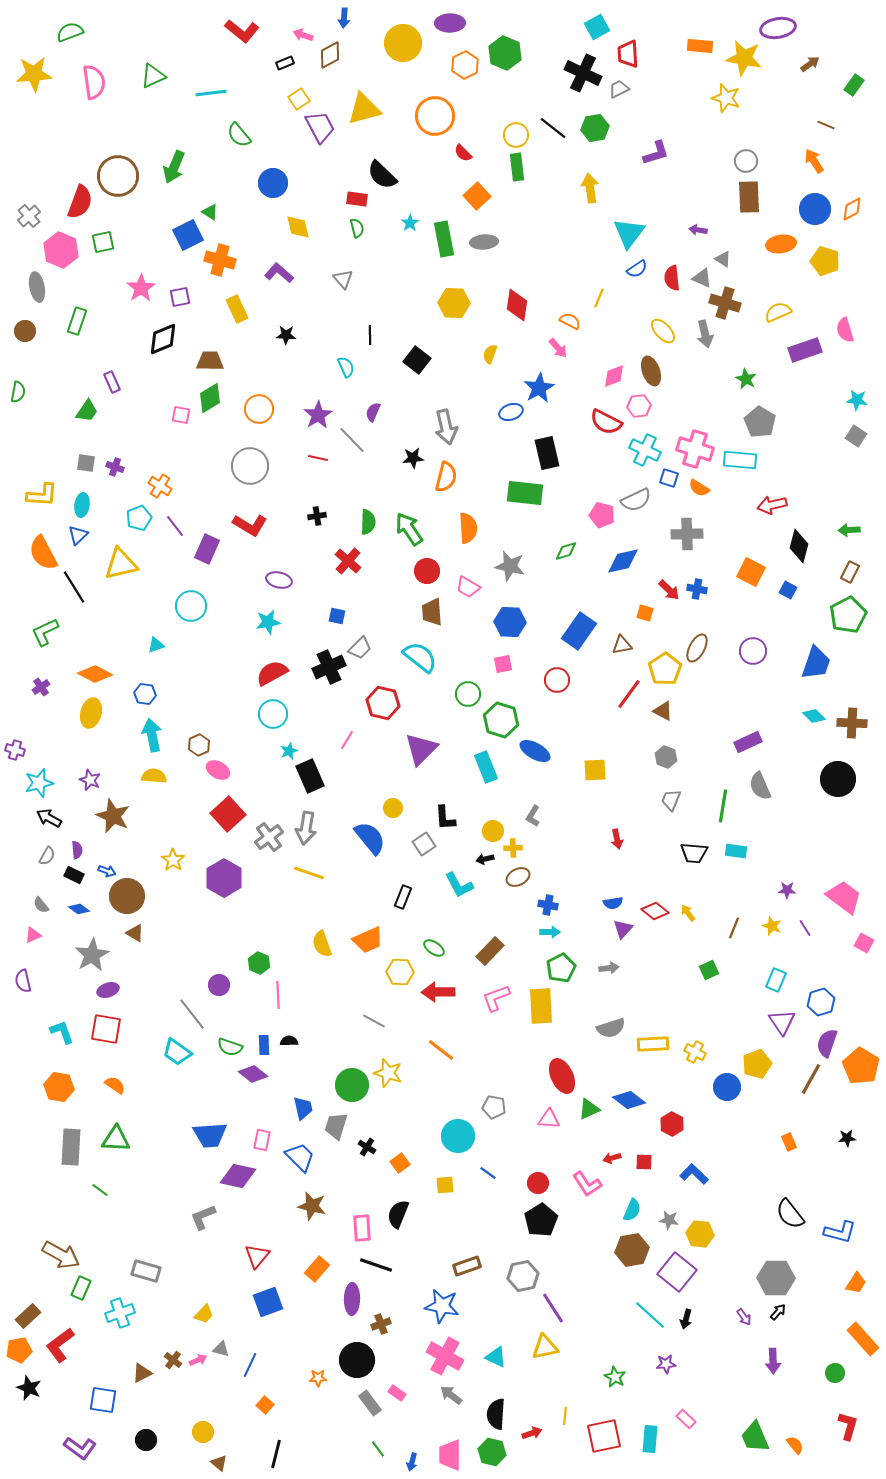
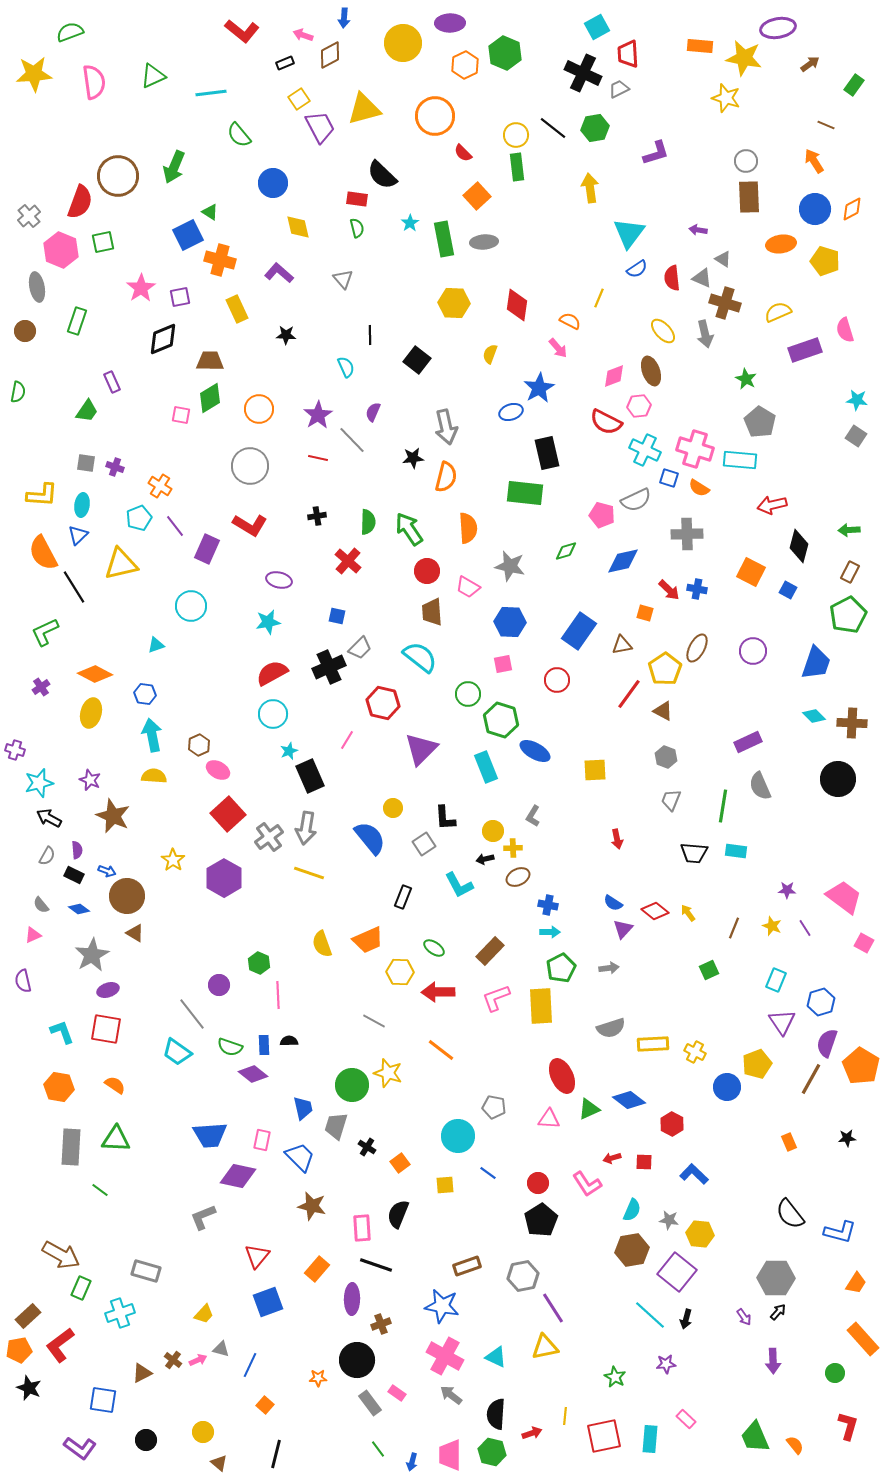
blue semicircle at (613, 903): rotated 42 degrees clockwise
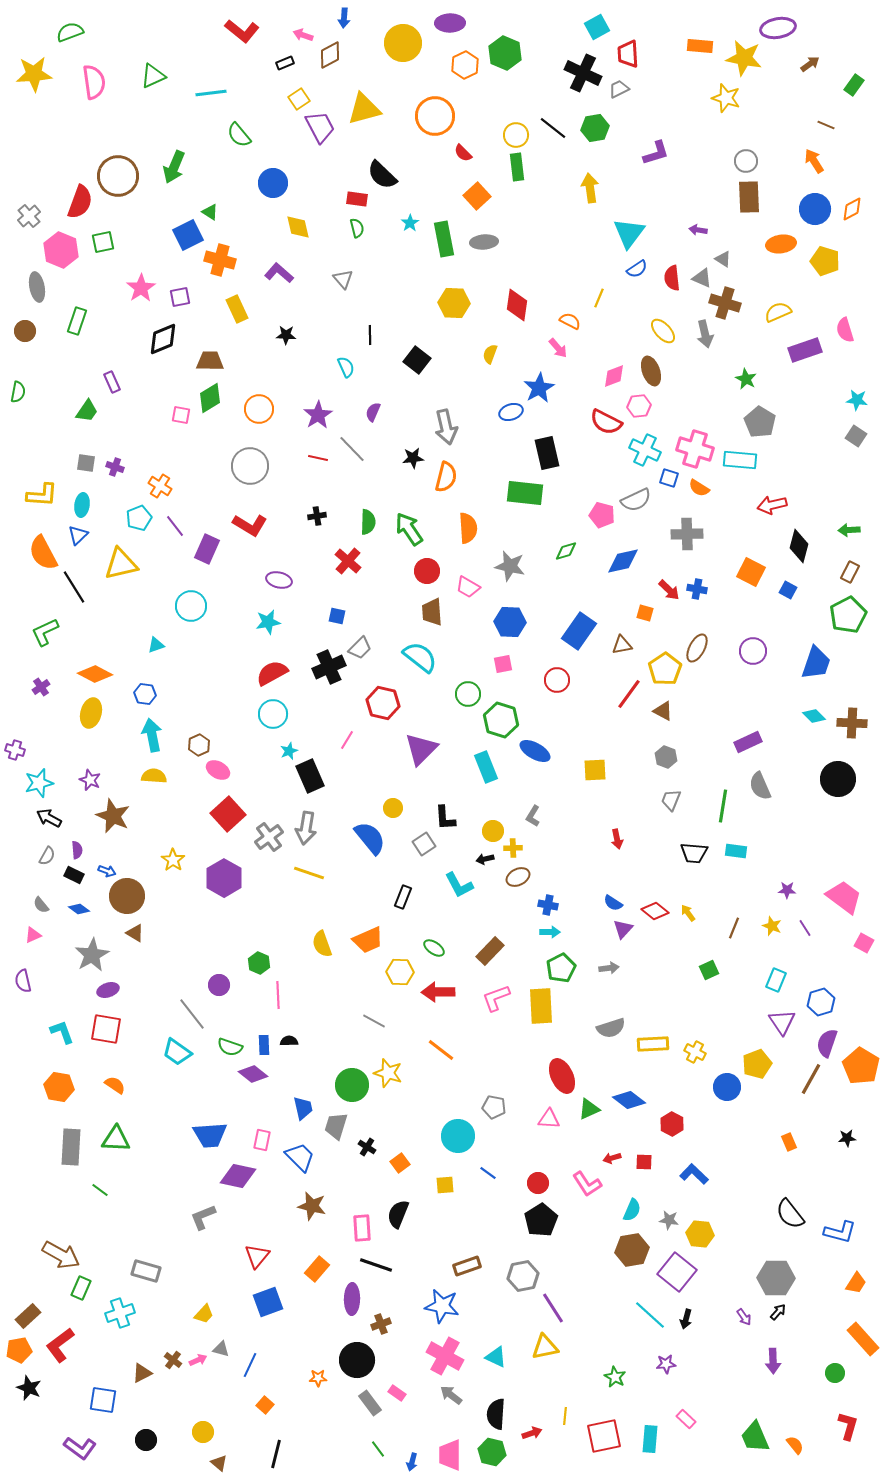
gray line at (352, 440): moved 9 px down
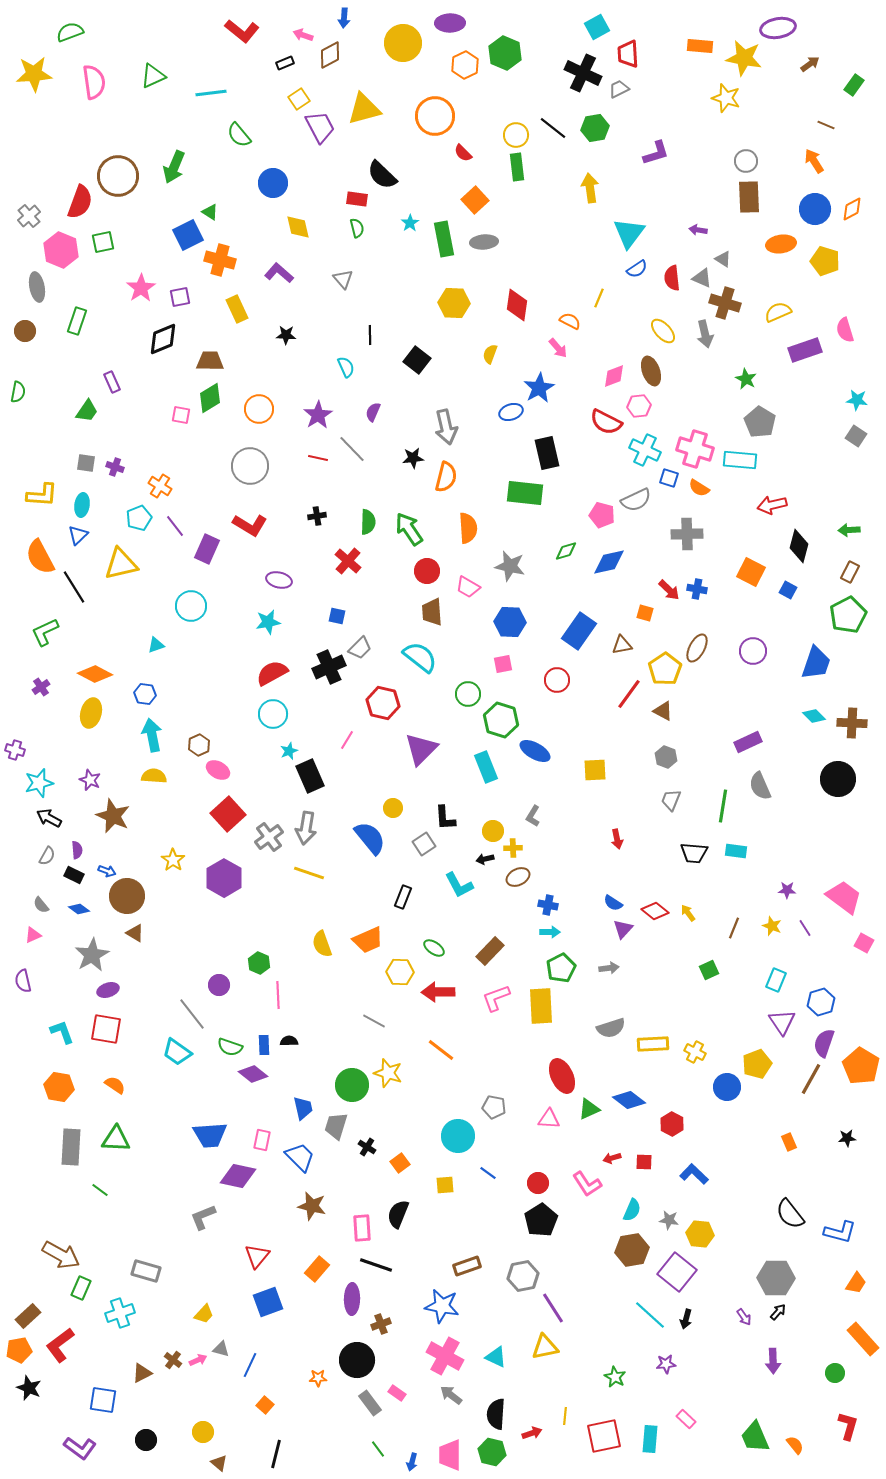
orange square at (477, 196): moved 2 px left, 4 px down
orange semicircle at (43, 553): moved 3 px left, 4 px down
blue diamond at (623, 561): moved 14 px left, 1 px down
purple semicircle at (827, 1043): moved 3 px left
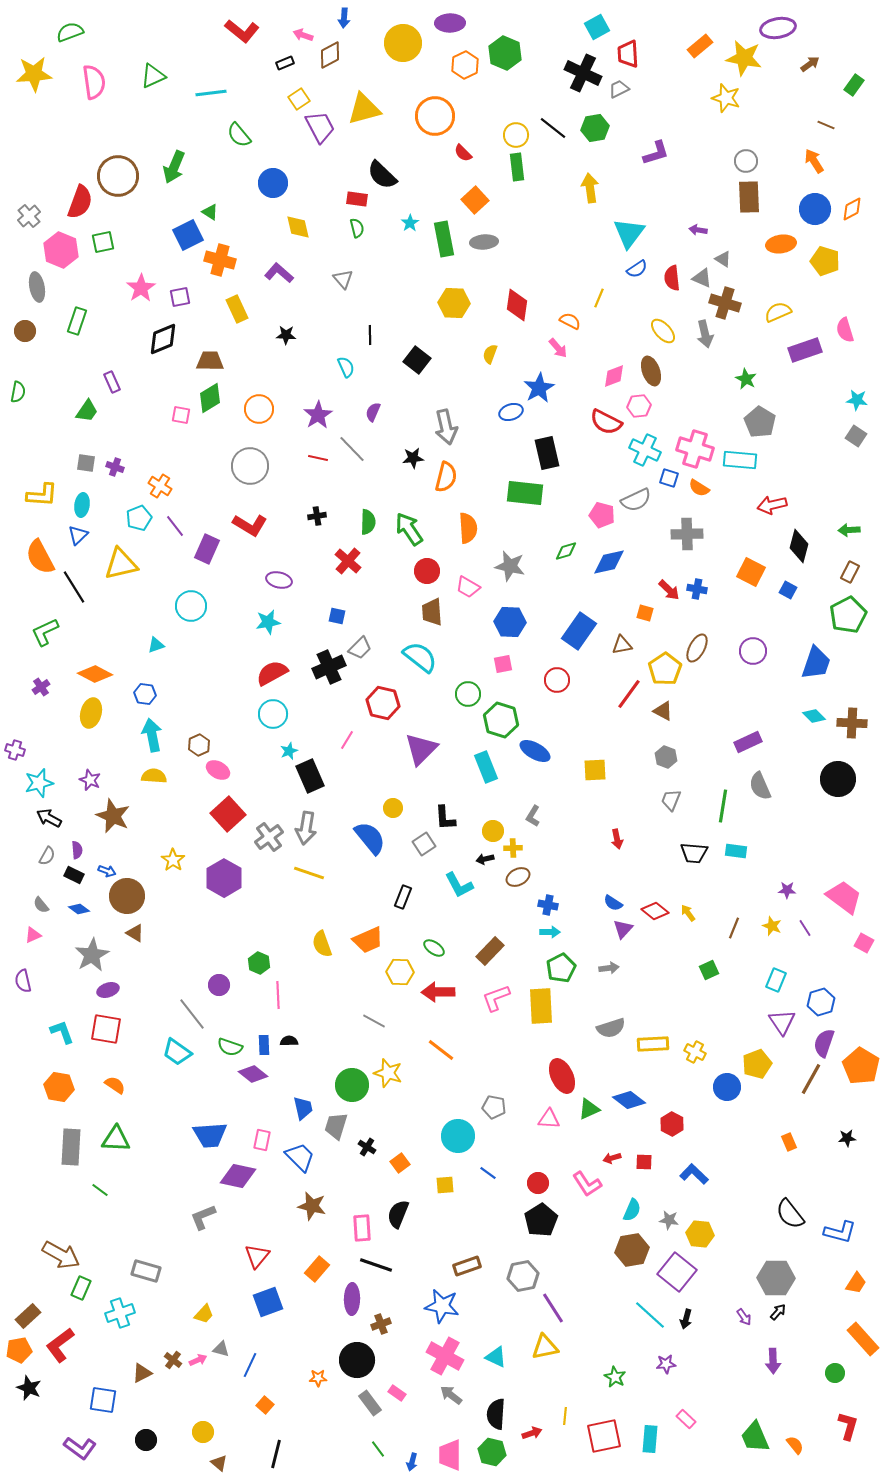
orange rectangle at (700, 46): rotated 45 degrees counterclockwise
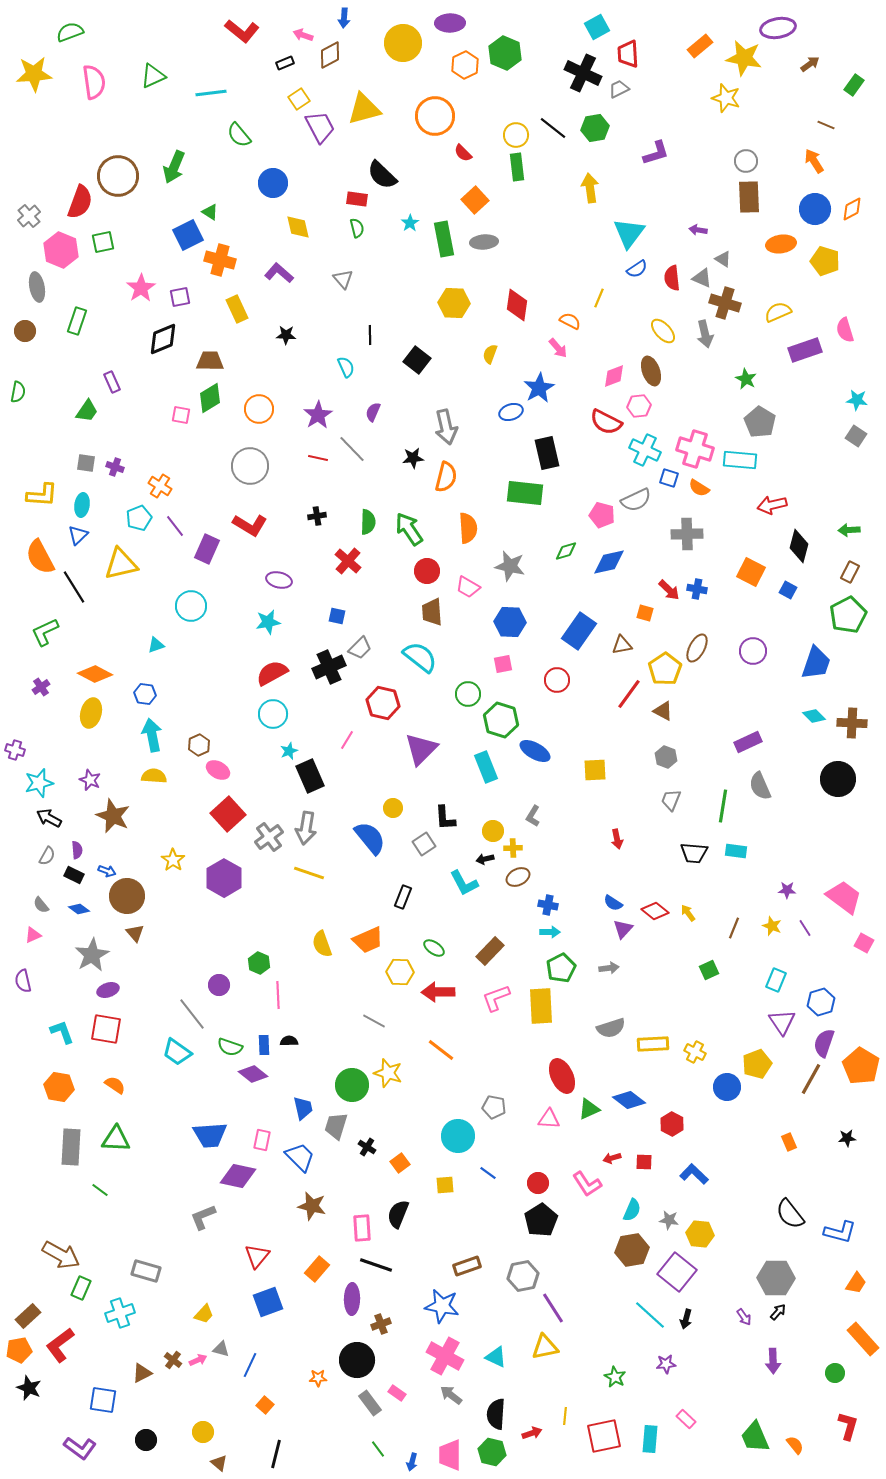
cyan L-shape at (459, 885): moved 5 px right, 2 px up
brown triangle at (135, 933): rotated 18 degrees clockwise
